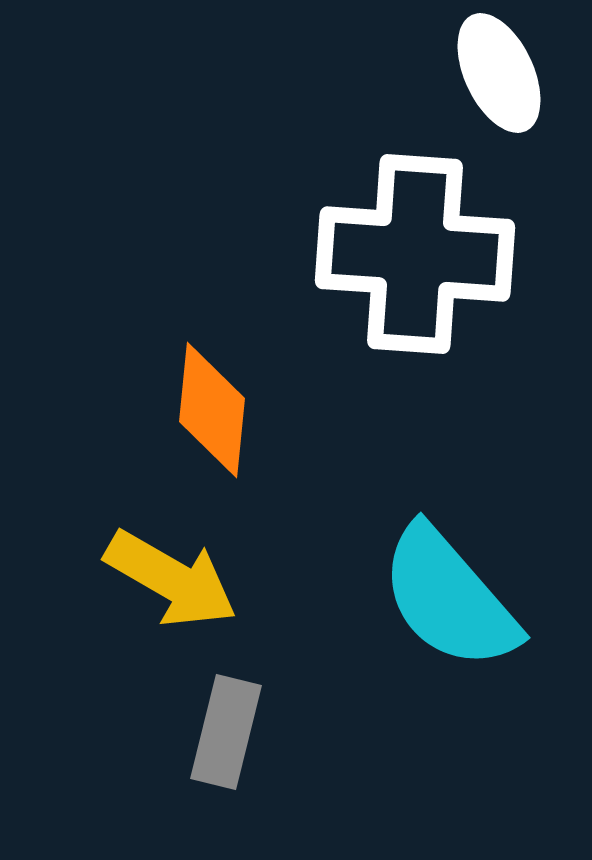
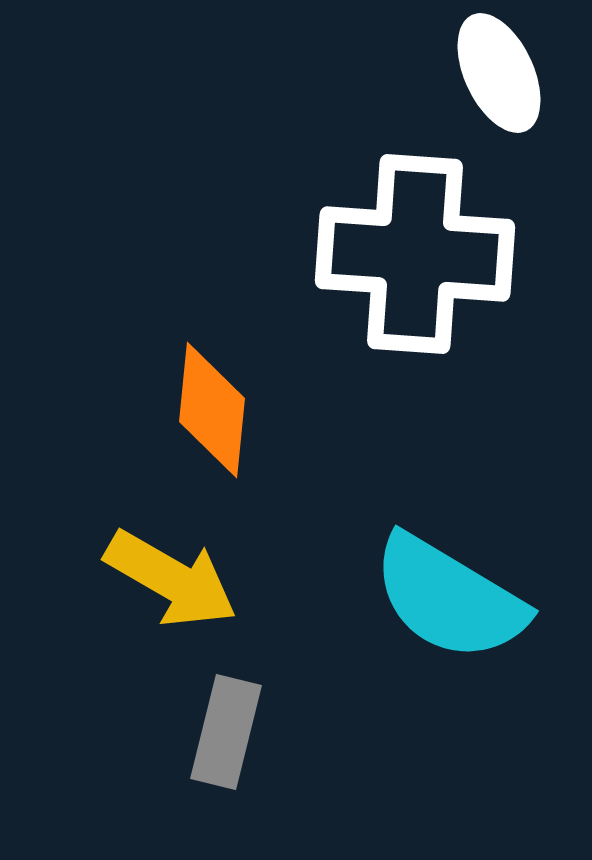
cyan semicircle: rotated 18 degrees counterclockwise
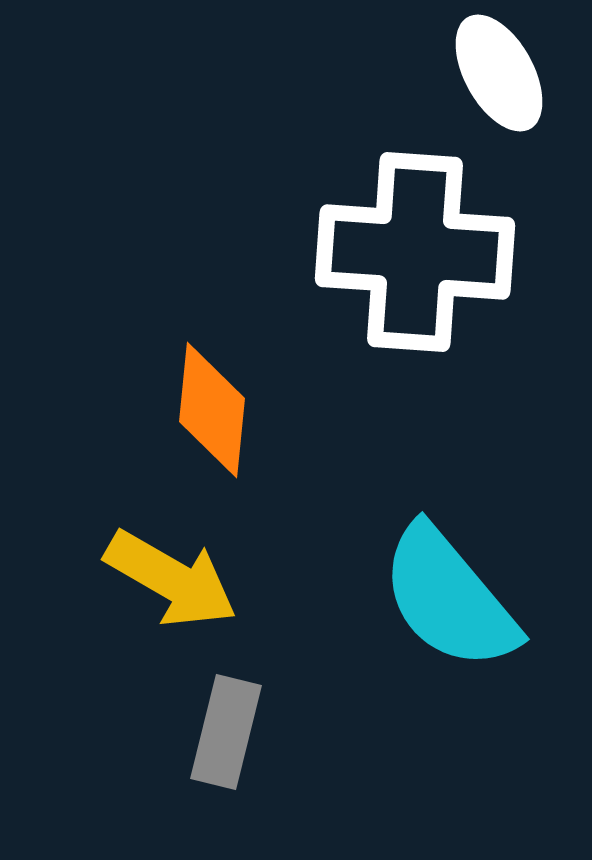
white ellipse: rotated 4 degrees counterclockwise
white cross: moved 2 px up
cyan semicircle: rotated 19 degrees clockwise
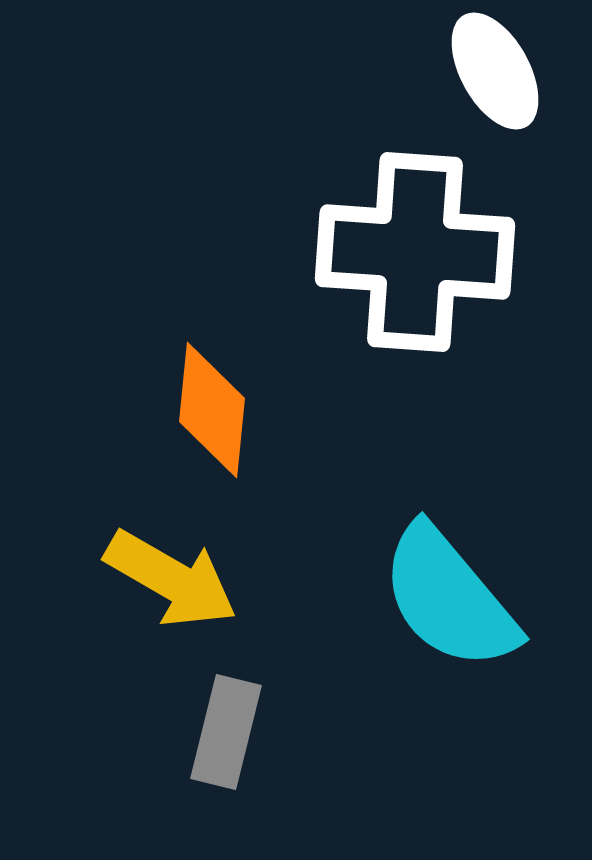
white ellipse: moved 4 px left, 2 px up
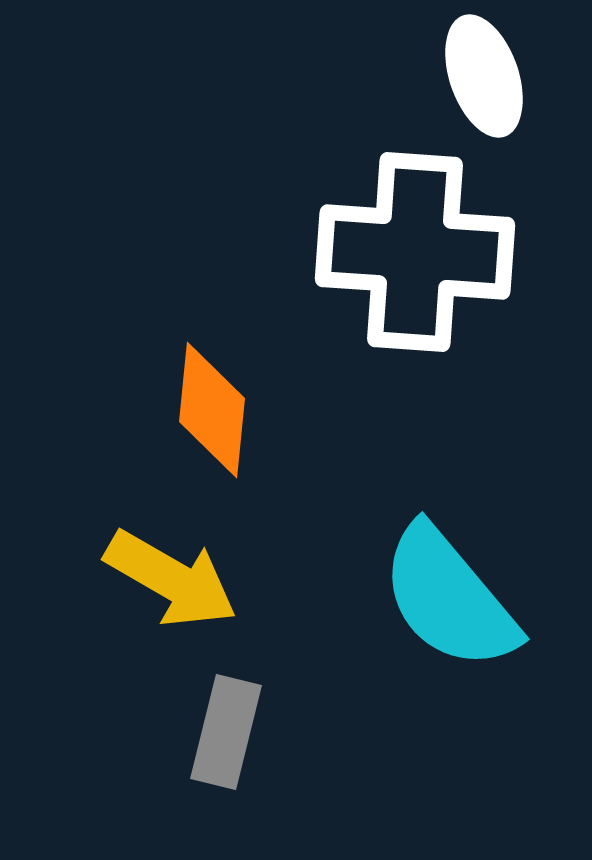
white ellipse: moved 11 px left, 5 px down; rotated 10 degrees clockwise
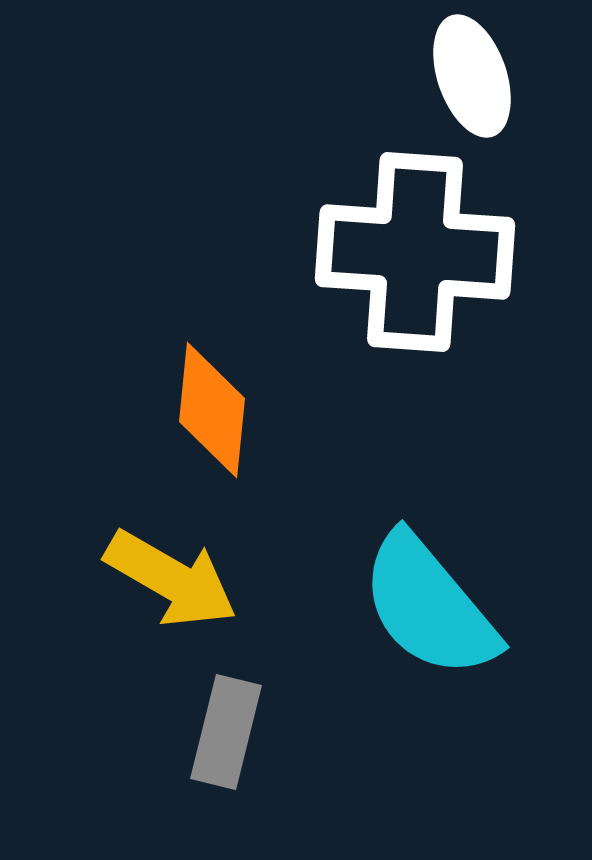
white ellipse: moved 12 px left
cyan semicircle: moved 20 px left, 8 px down
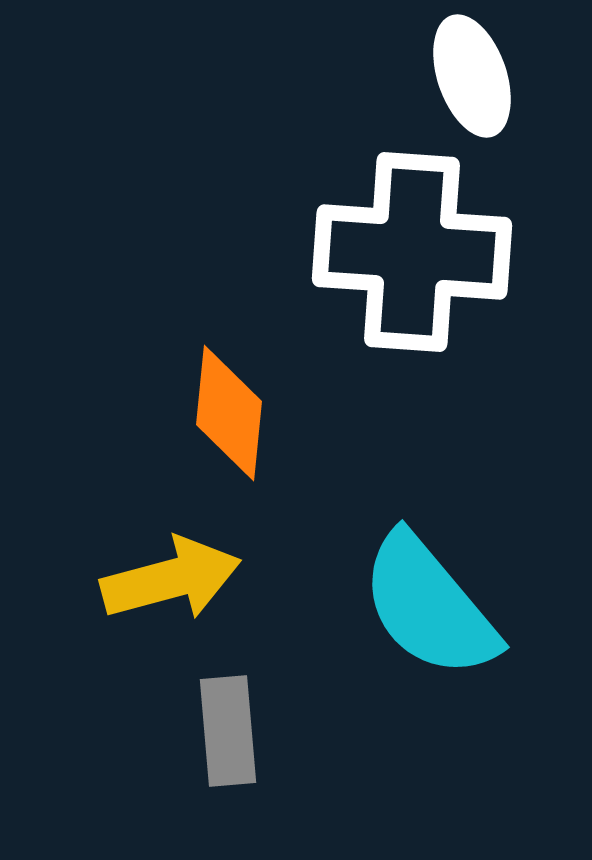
white cross: moved 3 px left
orange diamond: moved 17 px right, 3 px down
yellow arrow: rotated 45 degrees counterclockwise
gray rectangle: moved 2 px right, 1 px up; rotated 19 degrees counterclockwise
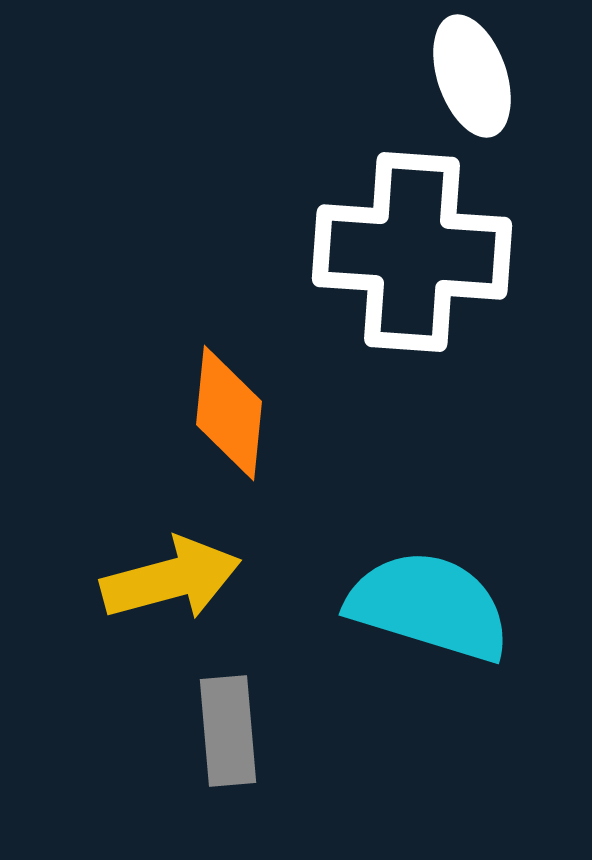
cyan semicircle: rotated 147 degrees clockwise
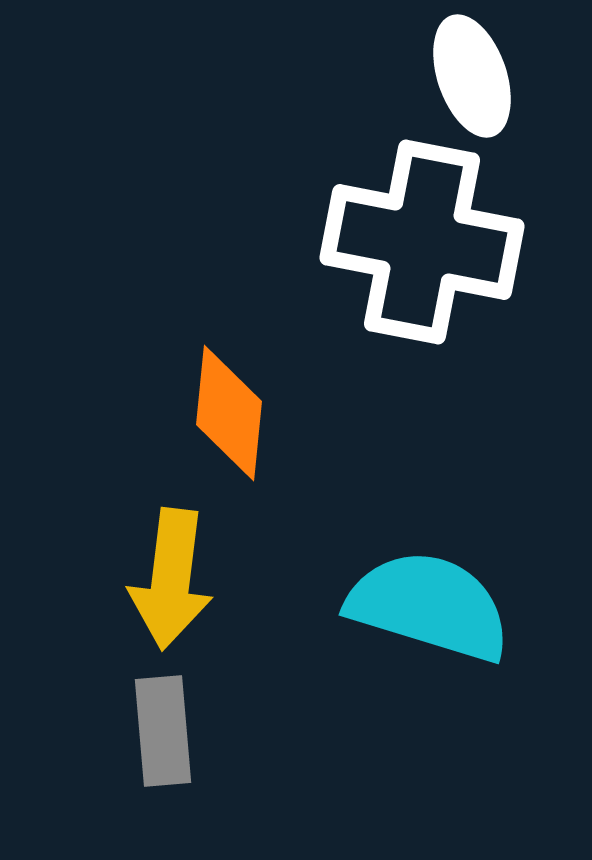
white cross: moved 10 px right, 10 px up; rotated 7 degrees clockwise
yellow arrow: rotated 112 degrees clockwise
gray rectangle: moved 65 px left
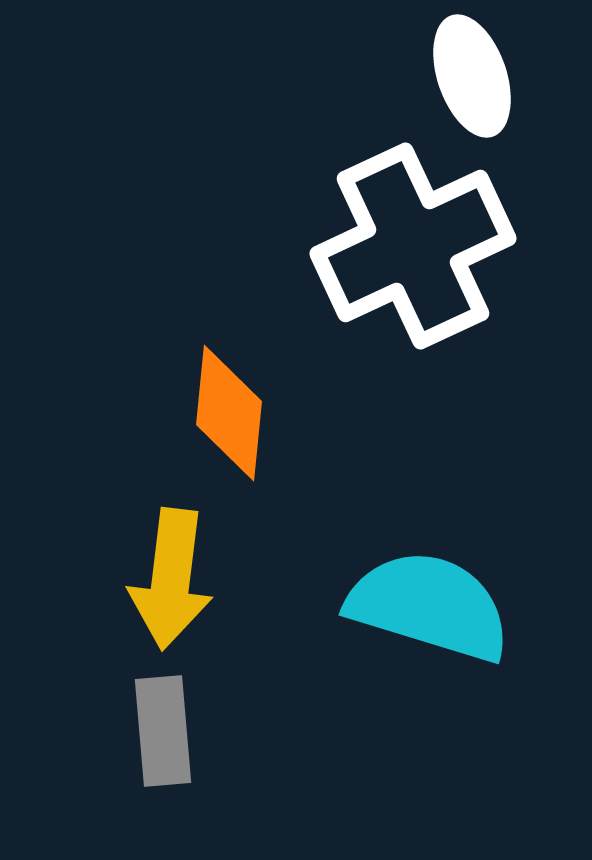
white cross: moved 9 px left, 4 px down; rotated 36 degrees counterclockwise
